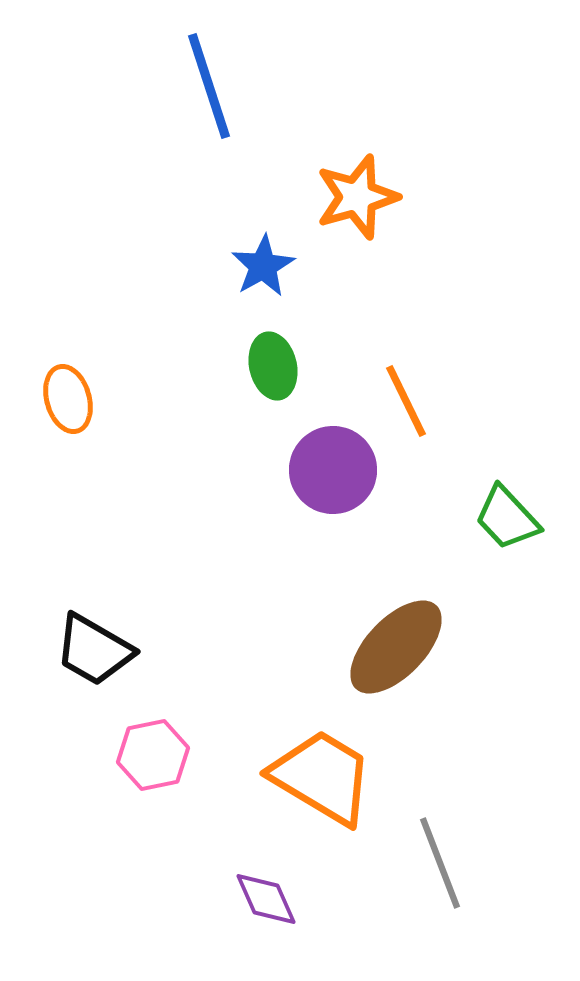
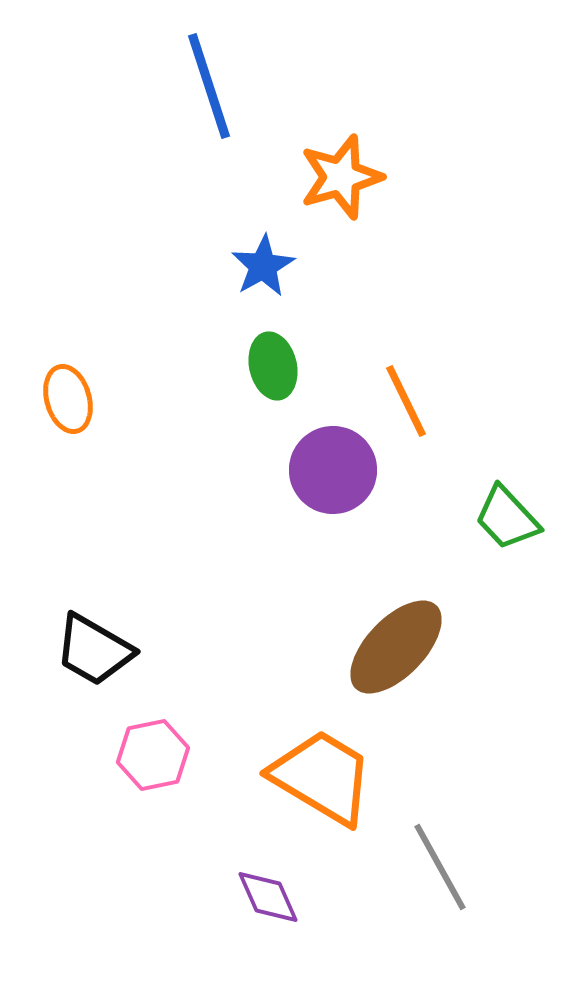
orange star: moved 16 px left, 20 px up
gray line: moved 4 px down; rotated 8 degrees counterclockwise
purple diamond: moved 2 px right, 2 px up
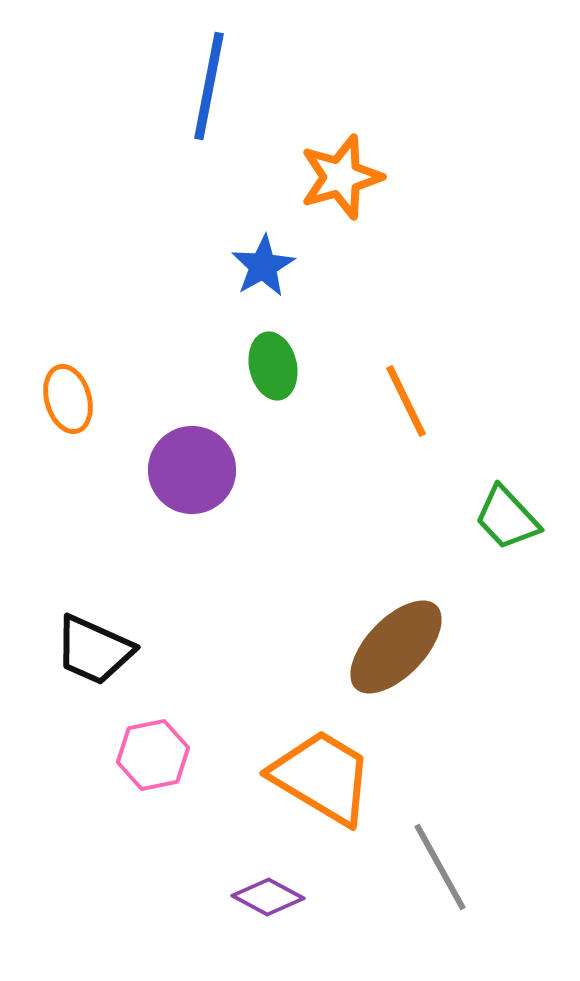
blue line: rotated 29 degrees clockwise
purple circle: moved 141 px left
black trapezoid: rotated 6 degrees counterclockwise
purple diamond: rotated 38 degrees counterclockwise
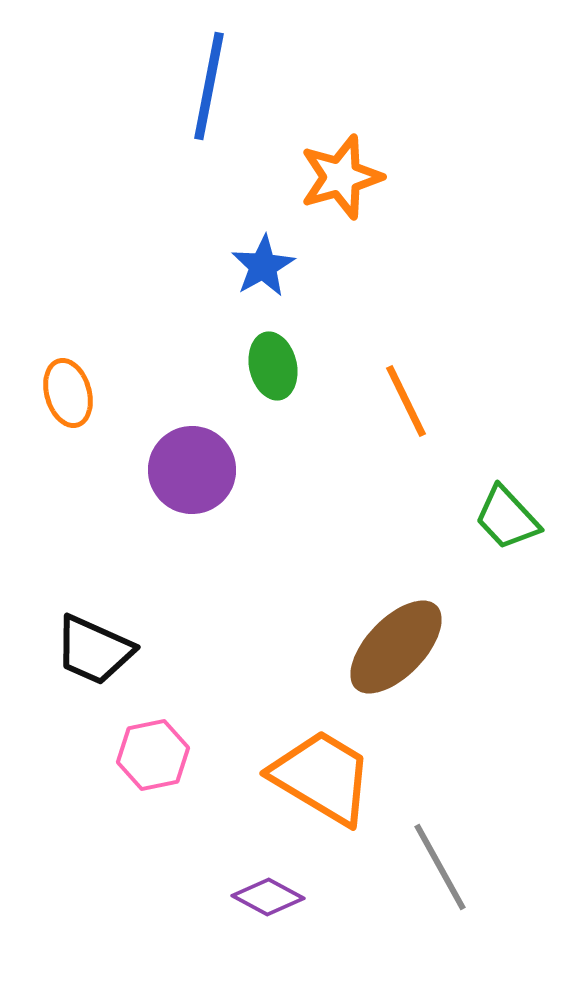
orange ellipse: moved 6 px up
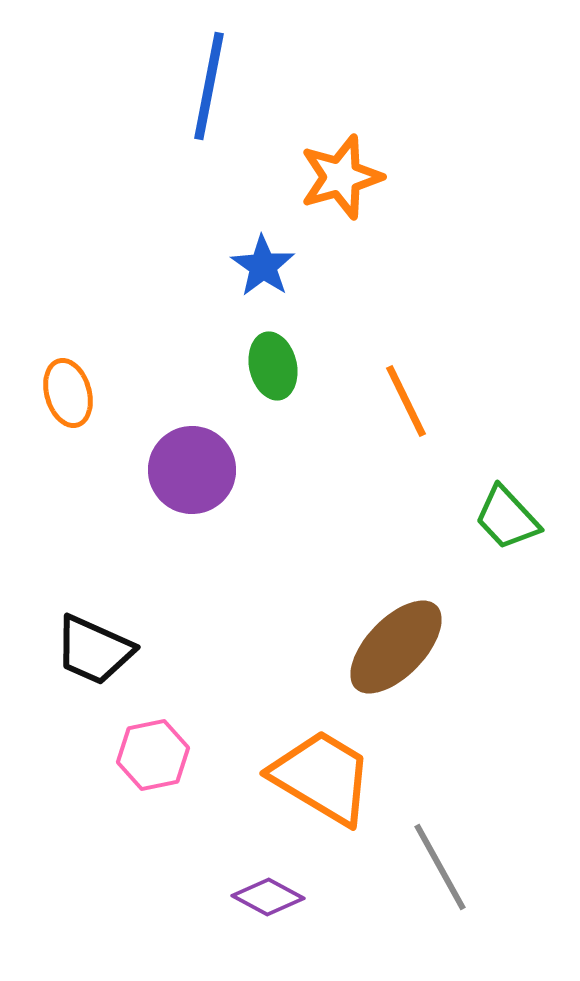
blue star: rotated 8 degrees counterclockwise
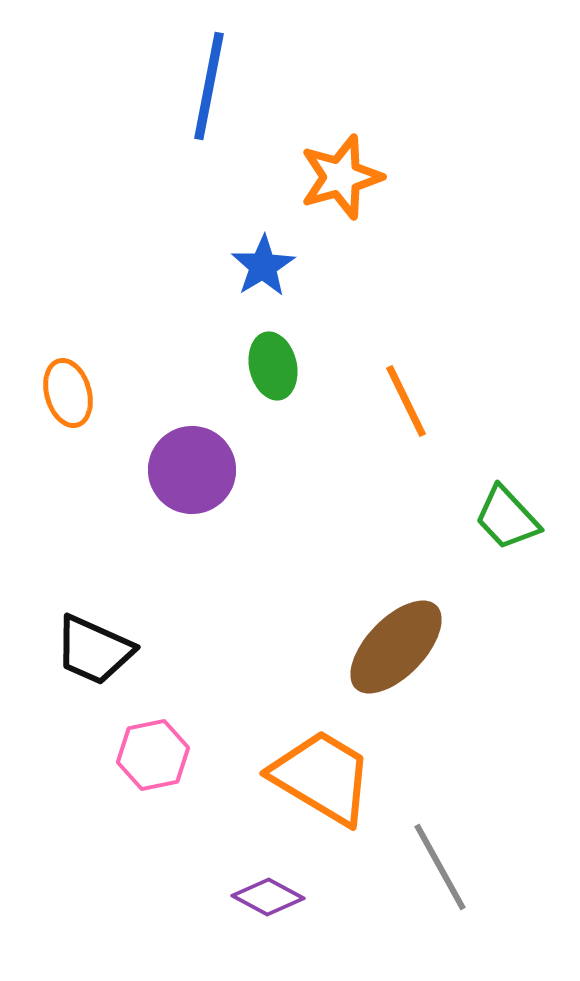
blue star: rotated 6 degrees clockwise
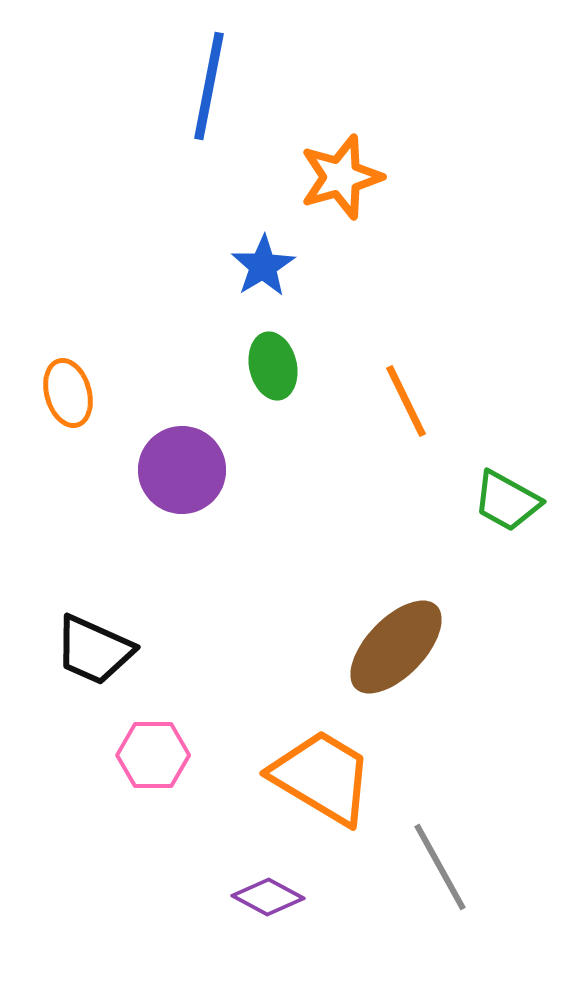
purple circle: moved 10 px left
green trapezoid: moved 17 px up; rotated 18 degrees counterclockwise
pink hexagon: rotated 12 degrees clockwise
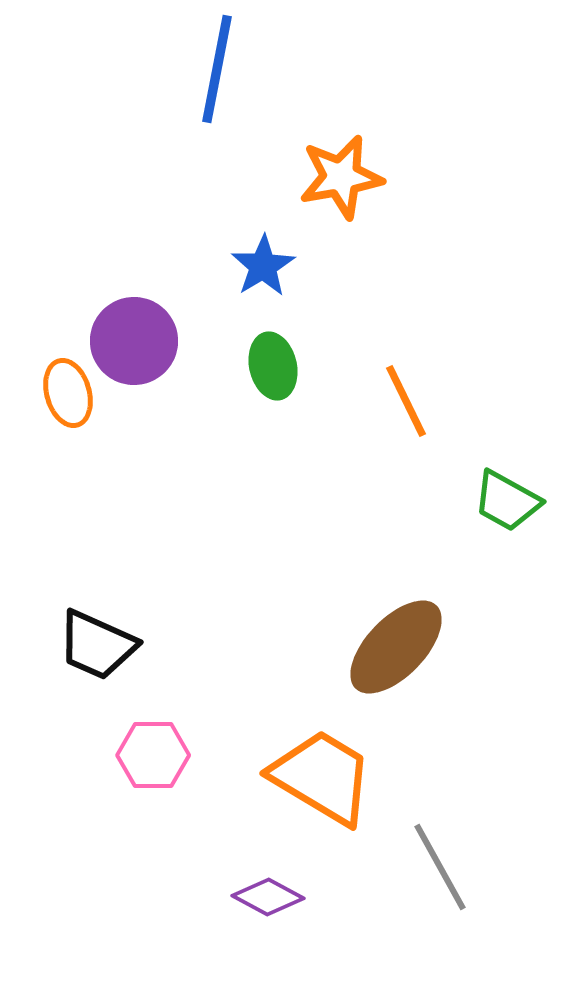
blue line: moved 8 px right, 17 px up
orange star: rotated 6 degrees clockwise
purple circle: moved 48 px left, 129 px up
black trapezoid: moved 3 px right, 5 px up
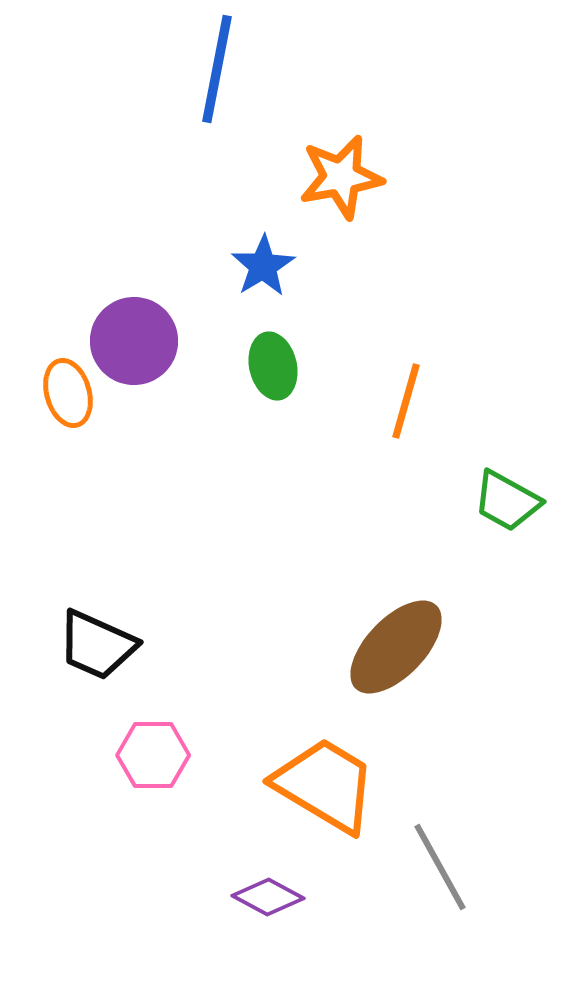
orange line: rotated 42 degrees clockwise
orange trapezoid: moved 3 px right, 8 px down
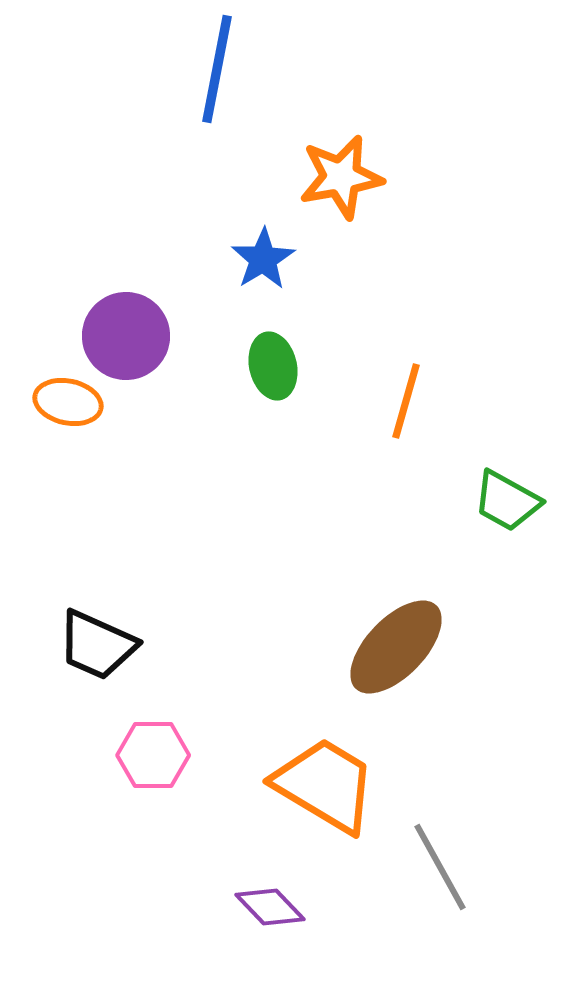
blue star: moved 7 px up
purple circle: moved 8 px left, 5 px up
orange ellipse: moved 9 px down; rotated 62 degrees counterclockwise
purple diamond: moved 2 px right, 10 px down; rotated 18 degrees clockwise
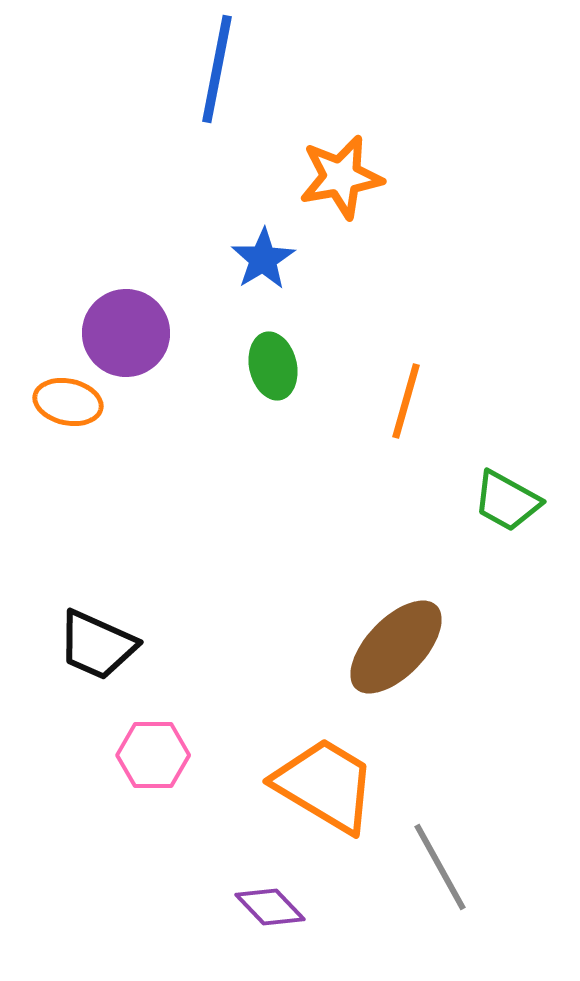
purple circle: moved 3 px up
